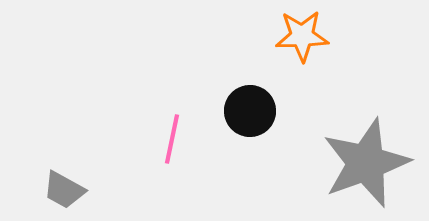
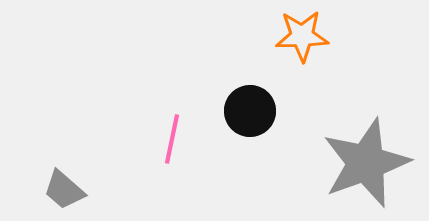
gray trapezoid: rotated 12 degrees clockwise
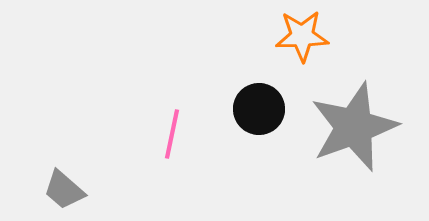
black circle: moved 9 px right, 2 px up
pink line: moved 5 px up
gray star: moved 12 px left, 36 px up
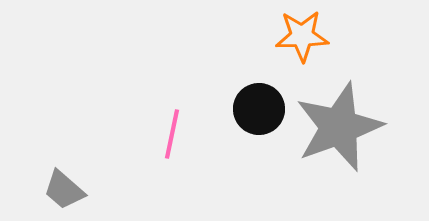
gray star: moved 15 px left
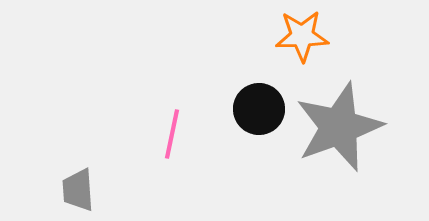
gray trapezoid: moved 14 px right; rotated 45 degrees clockwise
